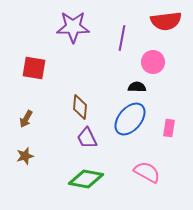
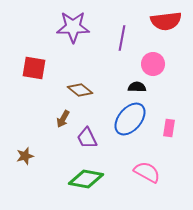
pink circle: moved 2 px down
brown diamond: moved 17 px up; rotated 55 degrees counterclockwise
brown arrow: moved 37 px right
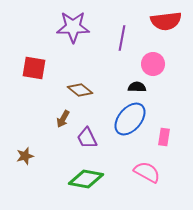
pink rectangle: moved 5 px left, 9 px down
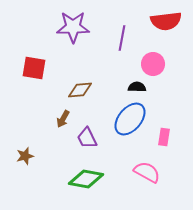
brown diamond: rotated 45 degrees counterclockwise
